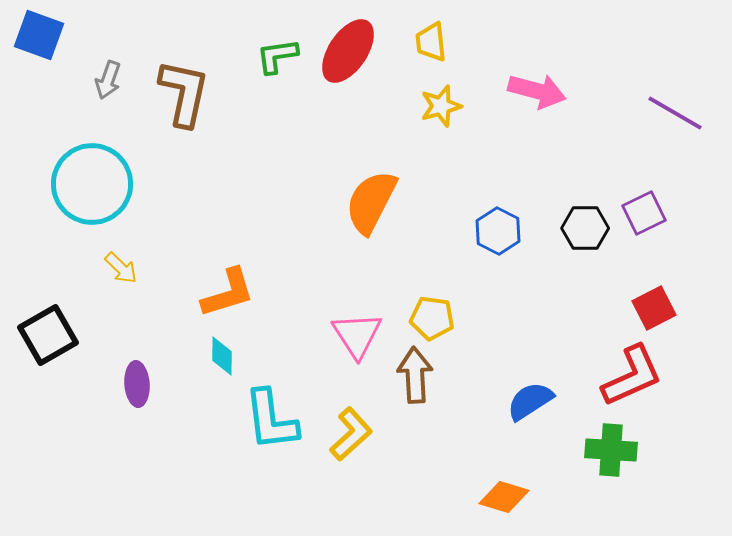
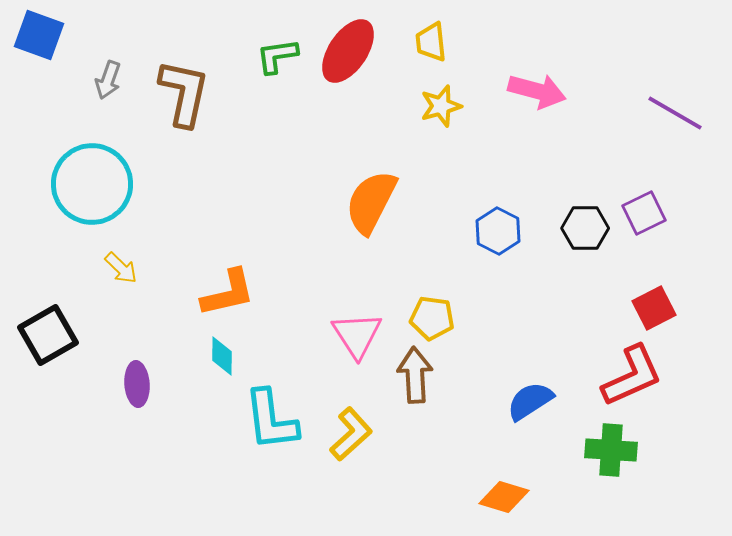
orange L-shape: rotated 4 degrees clockwise
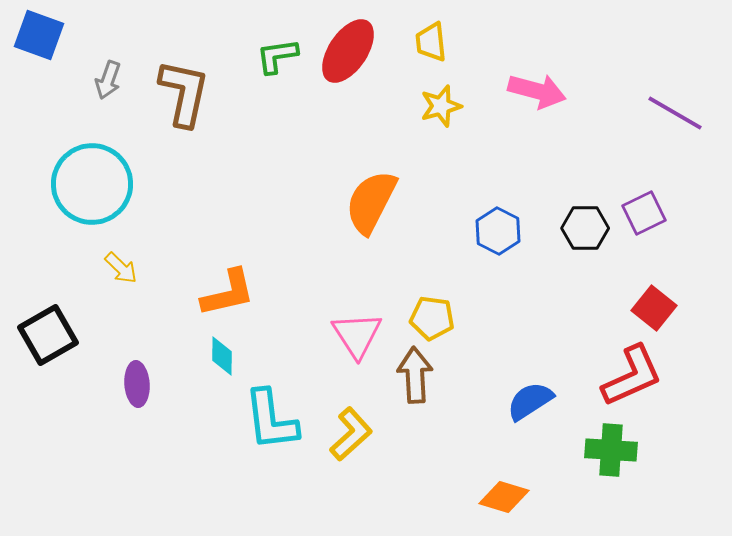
red square: rotated 24 degrees counterclockwise
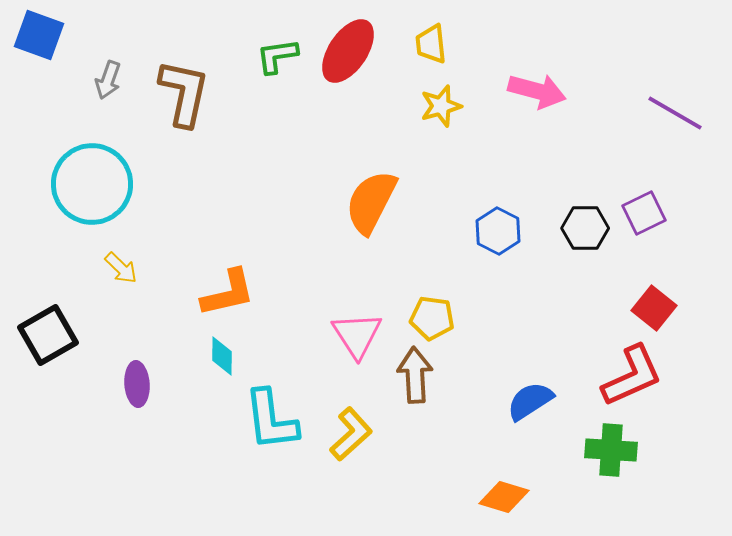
yellow trapezoid: moved 2 px down
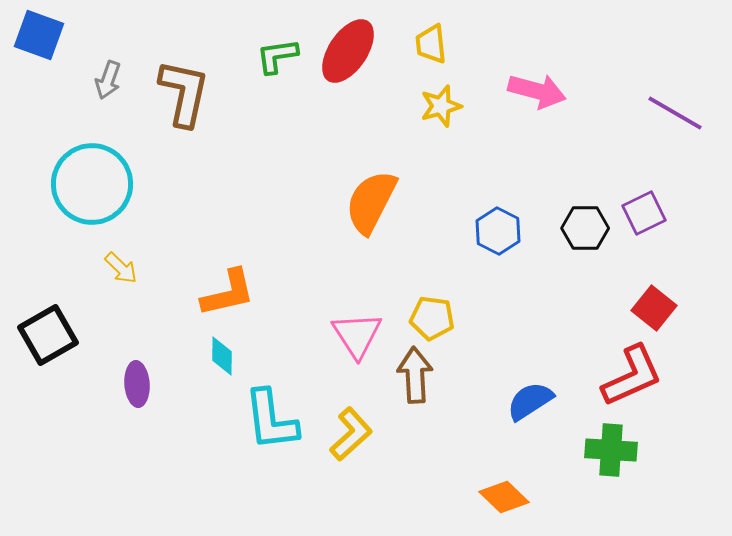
orange diamond: rotated 27 degrees clockwise
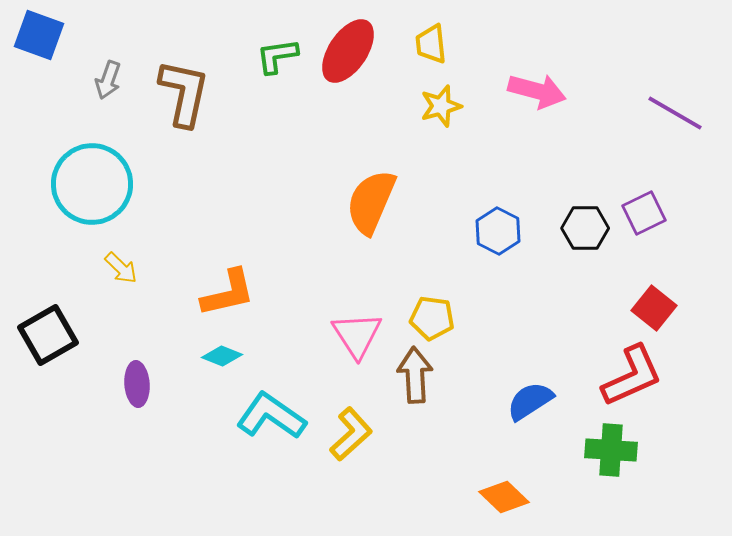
orange semicircle: rotated 4 degrees counterclockwise
cyan diamond: rotated 69 degrees counterclockwise
cyan L-shape: moved 4 px up; rotated 132 degrees clockwise
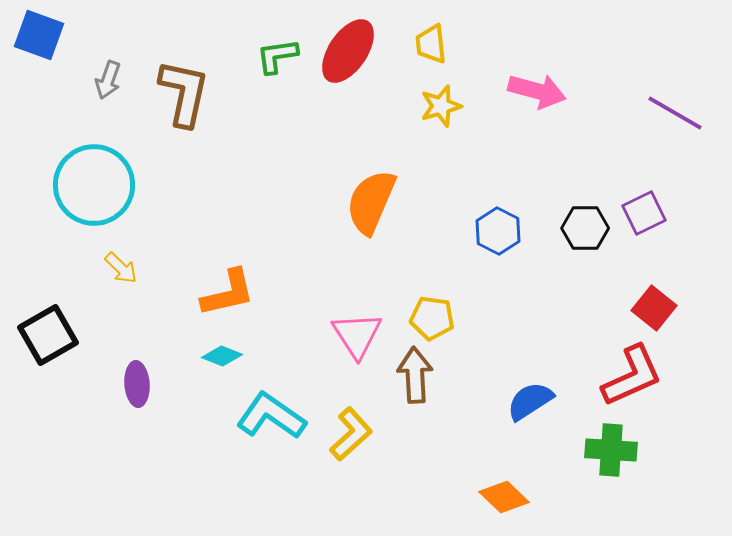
cyan circle: moved 2 px right, 1 px down
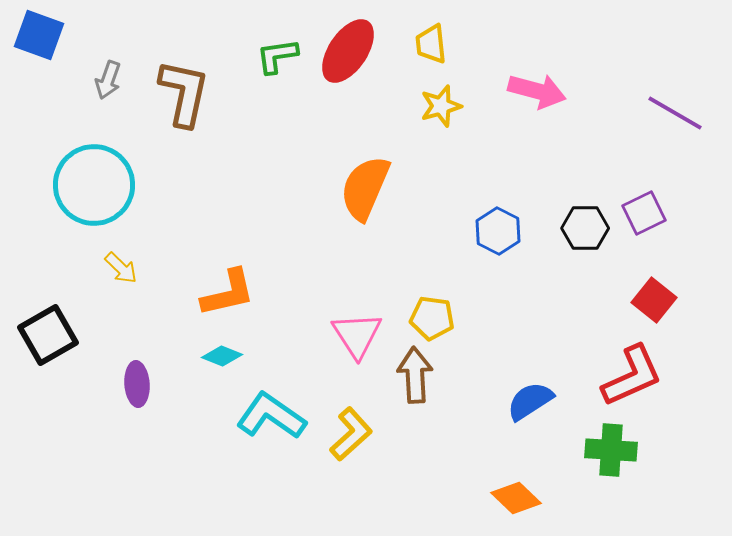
orange semicircle: moved 6 px left, 14 px up
red square: moved 8 px up
orange diamond: moved 12 px right, 1 px down
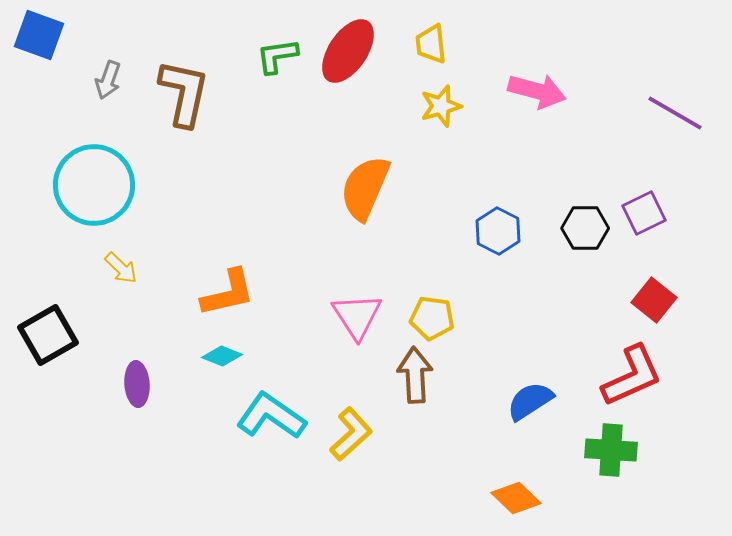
pink triangle: moved 19 px up
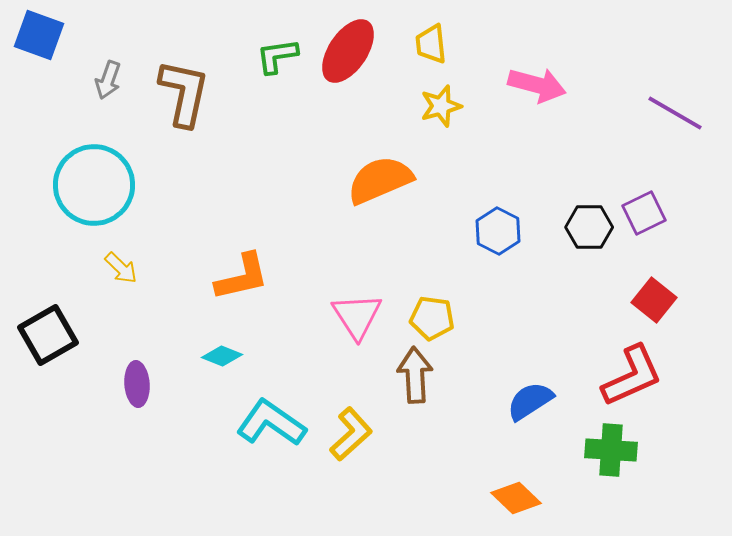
pink arrow: moved 6 px up
orange semicircle: moved 15 px right, 8 px up; rotated 44 degrees clockwise
black hexagon: moved 4 px right, 1 px up
orange L-shape: moved 14 px right, 16 px up
cyan L-shape: moved 7 px down
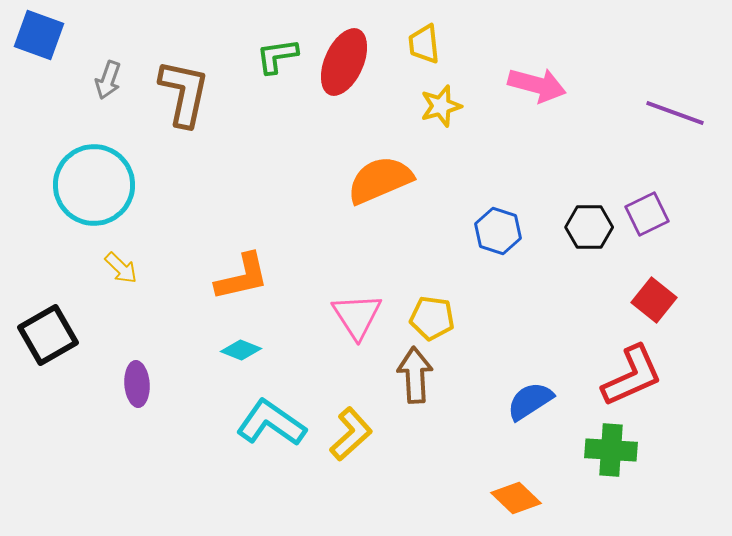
yellow trapezoid: moved 7 px left
red ellipse: moved 4 px left, 11 px down; rotated 10 degrees counterclockwise
purple line: rotated 10 degrees counterclockwise
purple square: moved 3 px right, 1 px down
blue hexagon: rotated 9 degrees counterclockwise
cyan diamond: moved 19 px right, 6 px up
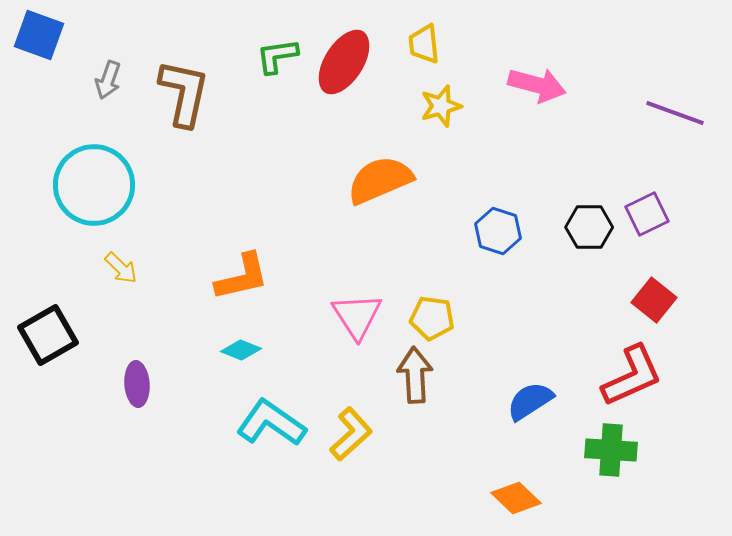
red ellipse: rotated 8 degrees clockwise
